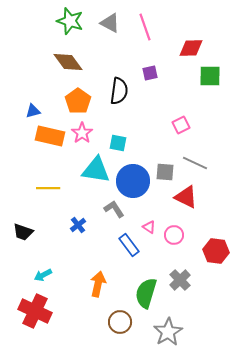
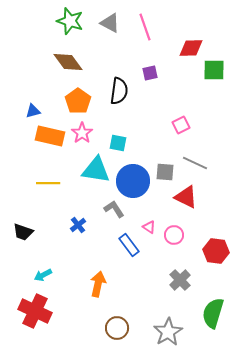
green square: moved 4 px right, 6 px up
yellow line: moved 5 px up
green semicircle: moved 67 px right, 20 px down
brown circle: moved 3 px left, 6 px down
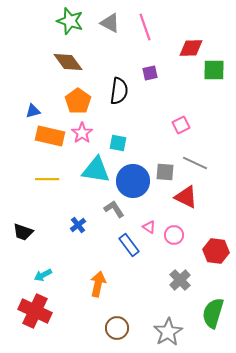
yellow line: moved 1 px left, 4 px up
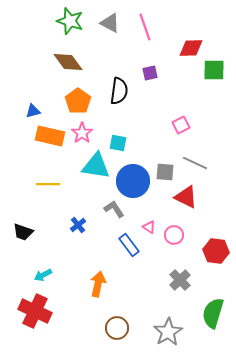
cyan triangle: moved 4 px up
yellow line: moved 1 px right, 5 px down
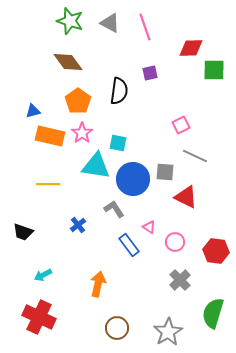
gray line: moved 7 px up
blue circle: moved 2 px up
pink circle: moved 1 px right, 7 px down
red cross: moved 4 px right, 6 px down
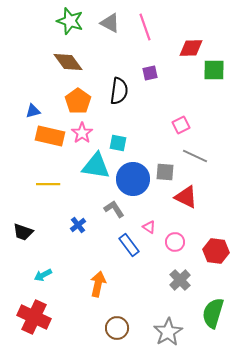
red cross: moved 5 px left
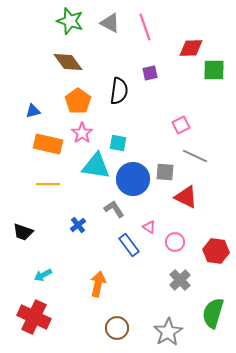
orange rectangle: moved 2 px left, 8 px down
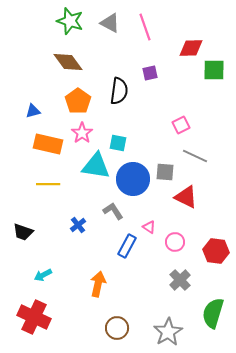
gray L-shape: moved 1 px left, 2 px down
blue rectangle: moved 2 px left, 1 px down; rotated 65 degrees clockwise
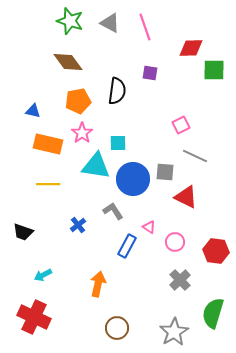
purple square: rotated 21 degrees clockwise
black semicircle: moved 2 px left
orange pentagon: rotated 25 degrees clockwise
blue triangle: rotated 28 degrees clockwise
cyan square: rotated 12 degrees counterclockwise
gray star: moved 6 px right
